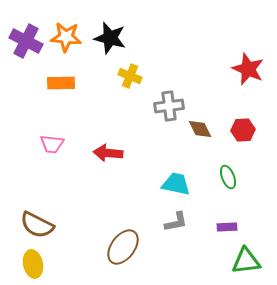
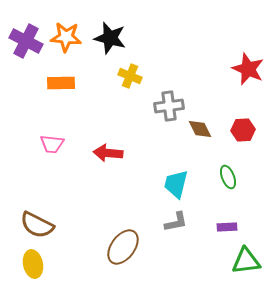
cyan trapezoid: rotated 88 degrees counterclockwise
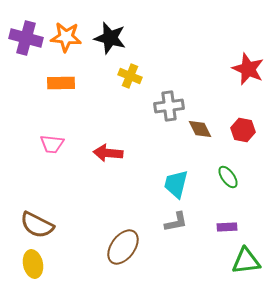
purple cross: moved 3 px up; rotated 12 degrees counterclockwise
red hexagon: rotated 15 degrees clockwise
green ellipse: rotated 15 degrees counterclockwise
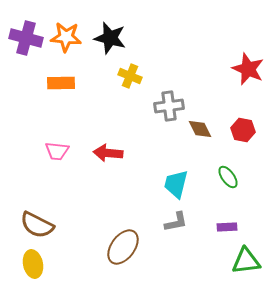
pink trapezoid: moved 5 px right, 7 px down
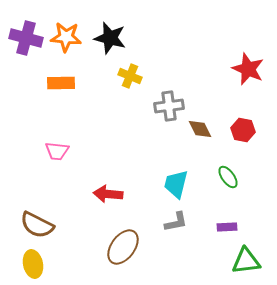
red arrow: moved 41 px down
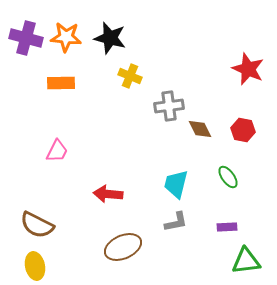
pink trapezoid: rotated 70 degrees counterclockwise
brown ellipse: rotated 30 degrees clockwise
yellow ellipse: moved 2 px right, 2 px down
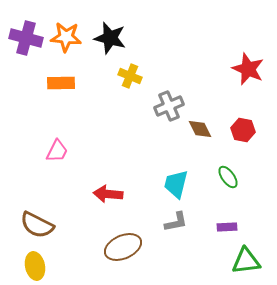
gray cross: rotated 16 degrees counterclockwise
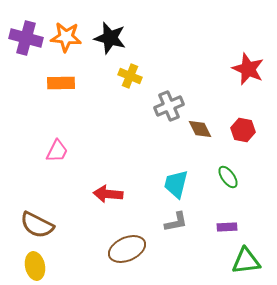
brown ellipse: moved 4 px right, 2 px down
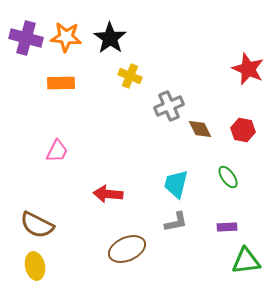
black star: rotated 20 degrees clockwise
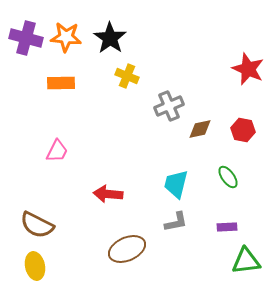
yellow cross: moved 3 px left
brown diamond: rotated 75 degrees counterclockwise
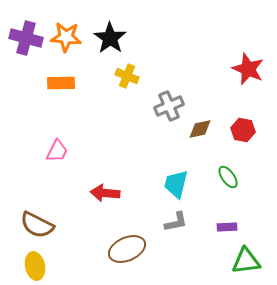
red arrow: moved 3 px left, 1 px up
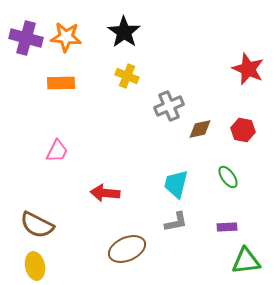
black star: moved 14 px right, 6 px up
